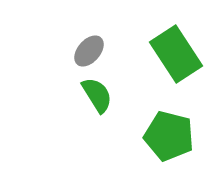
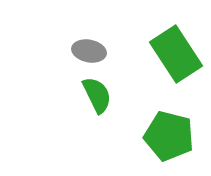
gray ellipse: rotated 60 degrees clockwise
green semicircle: rotated 6 degrees clockwise
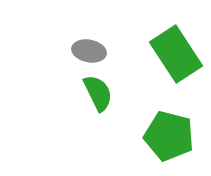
green semicircle: moved 1 px right, 2 px up
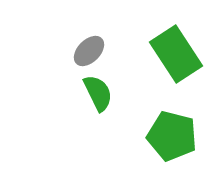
gray ellipse: rotated 56 degrees counterclockwise
green pentagon: moved 3 px right
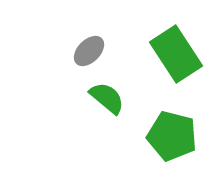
green semicircle: moved 9 px right, 5 px down; rotated 24 degrees counterclockwise
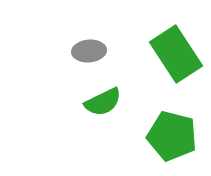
gray ellipse: rotated 40 degrees clockwise
green semicircle: moved 4 px left, 4 px down; rotated 114 degrees clockwise
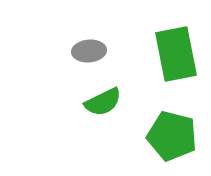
green rectangle: rotated 22 degrees clockwise
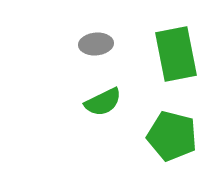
gray ellipse: moved 7 px right, 7 px up
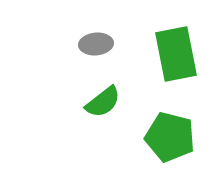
green semicircle: rotated 12 degrees counterclockwise
green pentagon: moved 2 px left, 1 px down
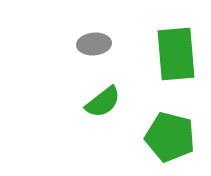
gray ellipse: moved 2 px left
green rectangle: rotated 6 degrees clockwise
